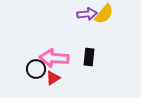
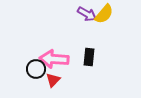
purple arrow: rotated 36 degrees clockwise
pink arrow: moved 1 px down
red triangle: moved 2 px down; rotated 14 degrees counterclockwise
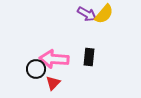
red triangle: moved 3 px down
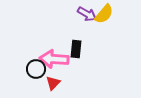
black rectangle: moved 13 px left, 8 px up
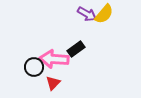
black rectangle: rotated 48 degrees clockwise
black circle: moved 2 px left, 2 px up
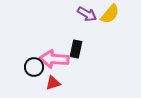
yellow semicircle: moved 6 px right
black rectangle: rotated 42 degrees counterclockwise
red triangle: rotated 28 degrees clockwise
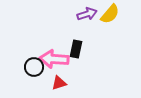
purple arrow: rotated 48 degrees counterclockwise
red triangle: moved 6 px right
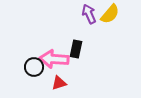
purple arrow: moved 2 px right; rotated 96 degrees counterclockwise
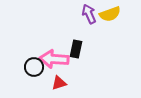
yellow semicircle: rotated 30 degrees clockwise
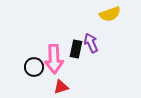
purple arrow: moved 2 px right, 29 px down
pink arrow: rotated 96 degrees counterclockwise
red triangle: moved 2 px right, 4 px down
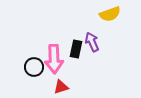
purple arrow: moved 1 px right, 1 px up
